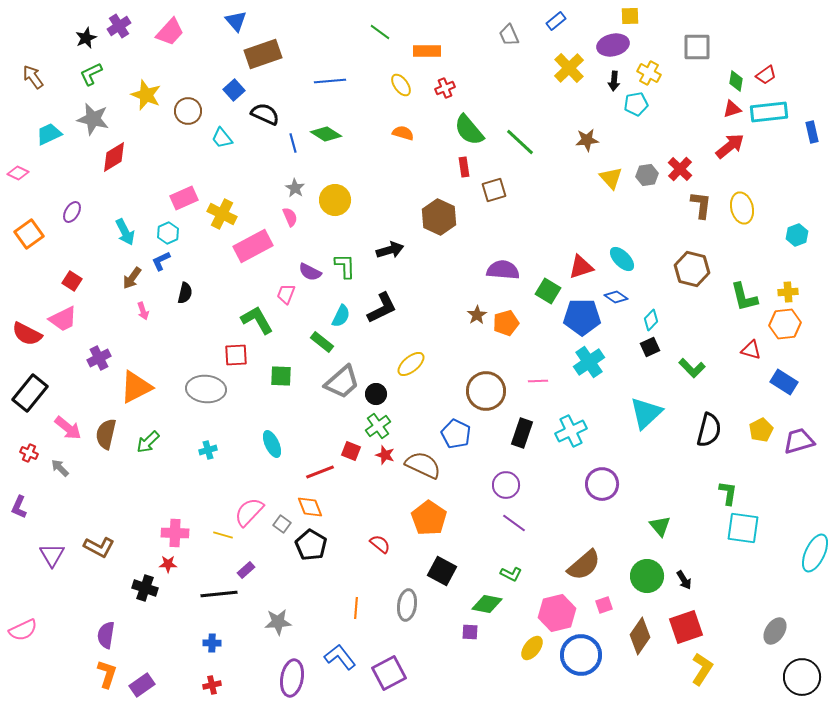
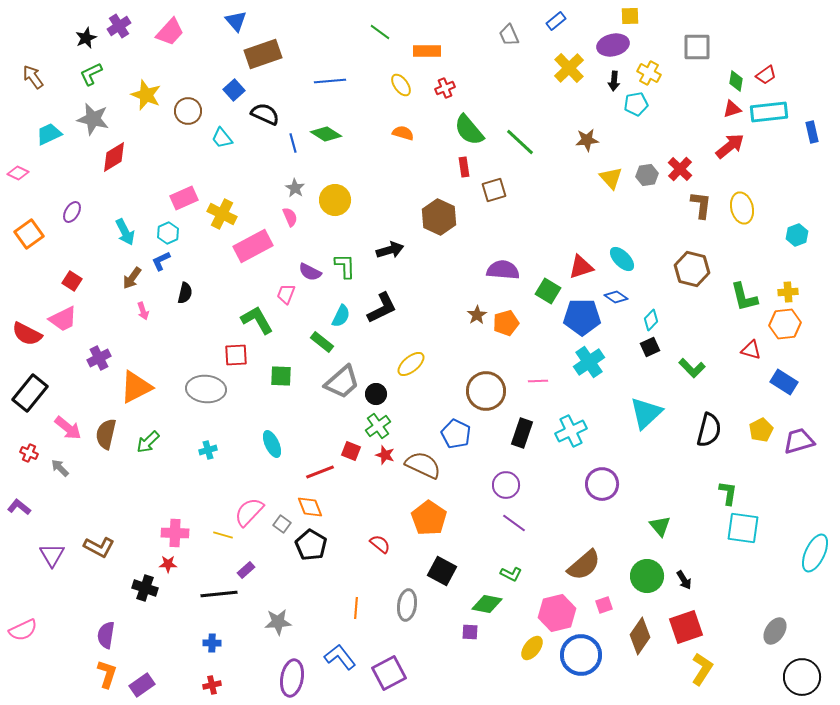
purple L-shape at (19, 507): rotated 105 degrees clockwise
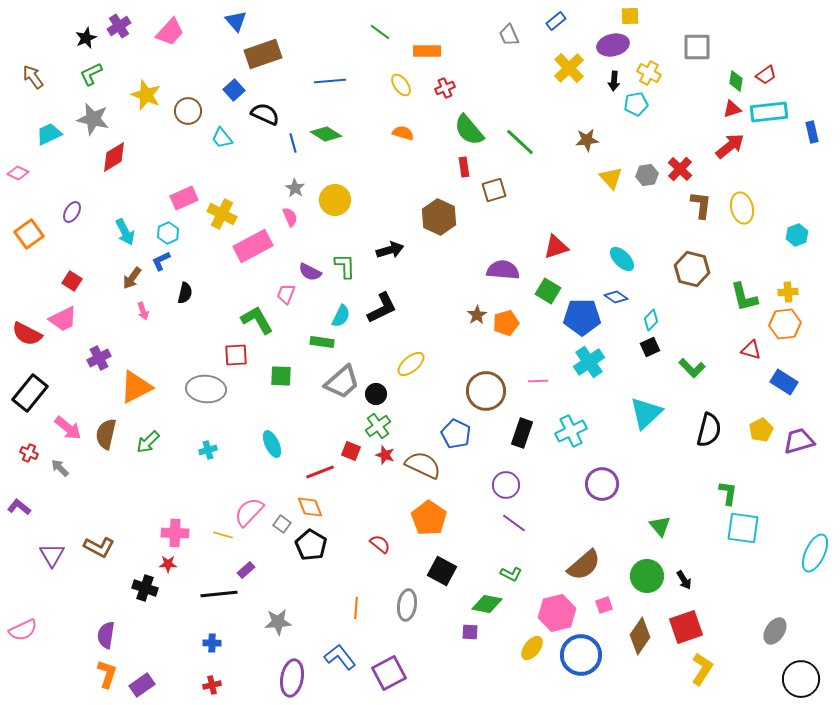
red triangle at (581, 267): moved 25 px left, 20 px up
green rectangle at (322, 342): rotated 30 degrees counterclockwise
black circle at (802, 677): moved 1 px left, 2 px down
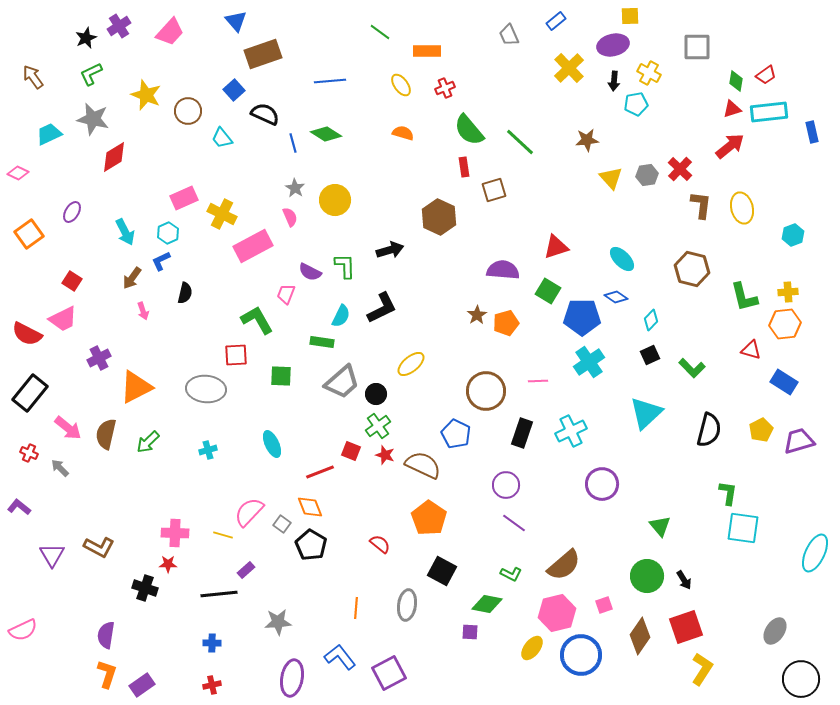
cyan hexagon at (797, 235): moved 4 px left
black square at (650, 347): moved 8 px down
brown semicircle at (584, 565): moved 20 px left
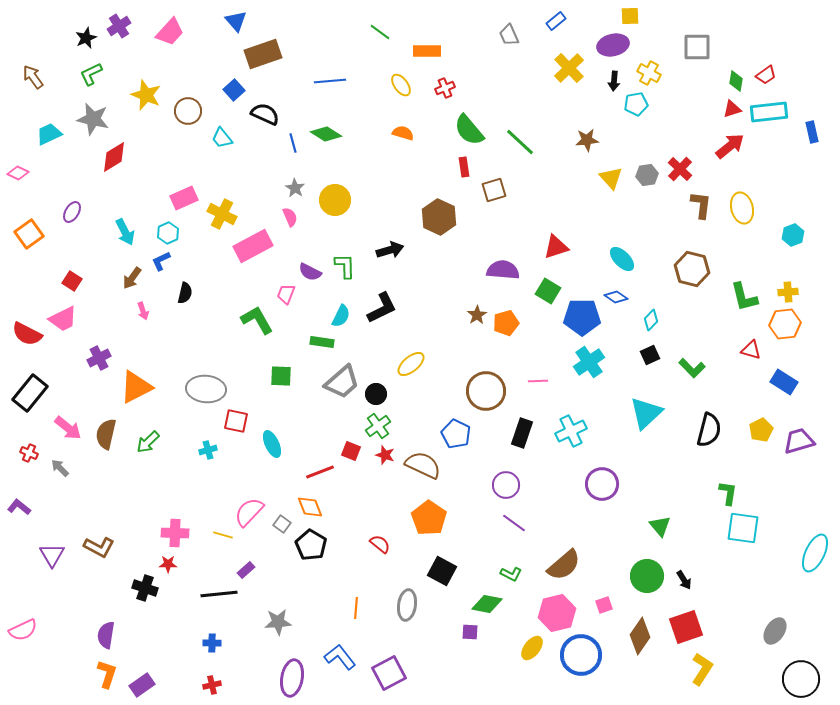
red square at (236, 355): moved 66 px down; rotated 15 degrees clockwise
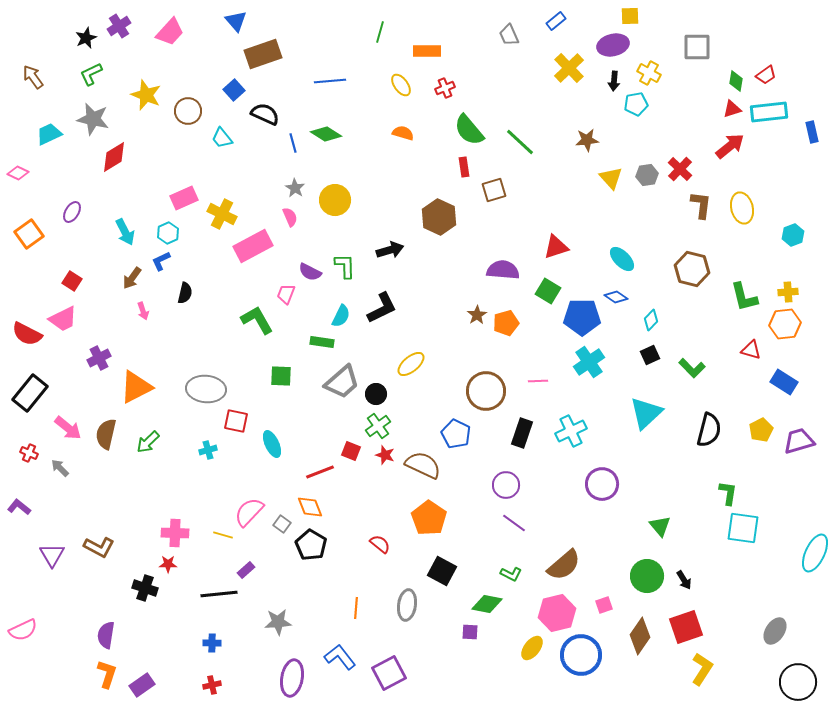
green line at (380, 32): rotated 70 degrees clockwise
black circle at (801, 679): moved 3 px left, 3 px down
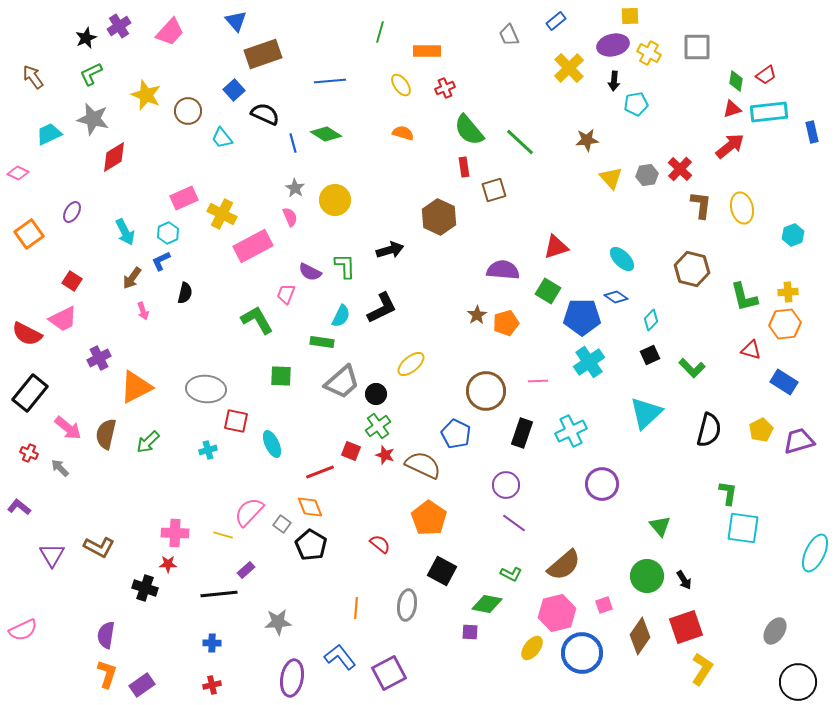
yellow cross at (649, 73): moved 20 px up
blue circle at (581, 655): moved 1 px right, 2 px up
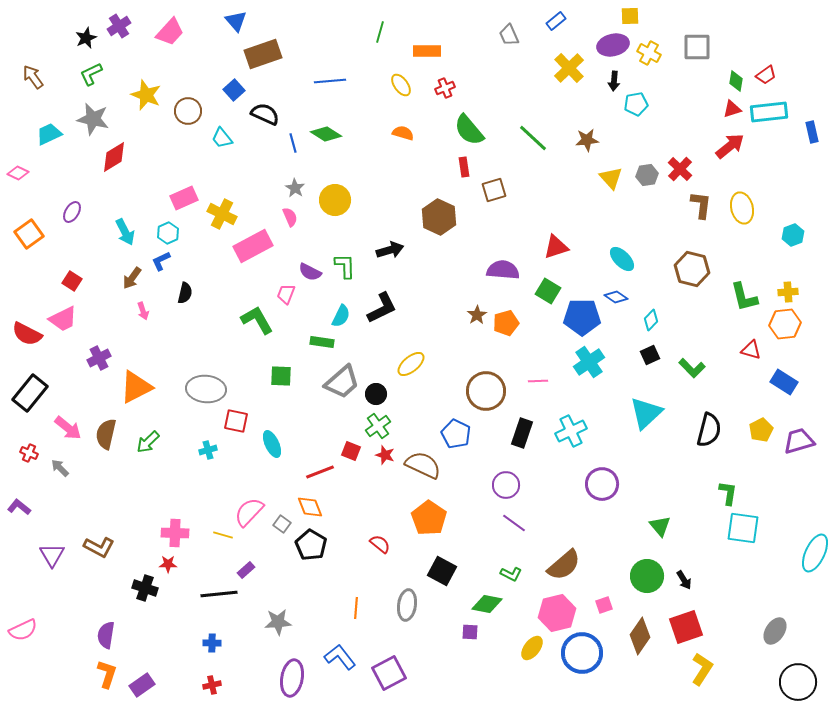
green line at (520, 142): moved 13 px right, 4 px up
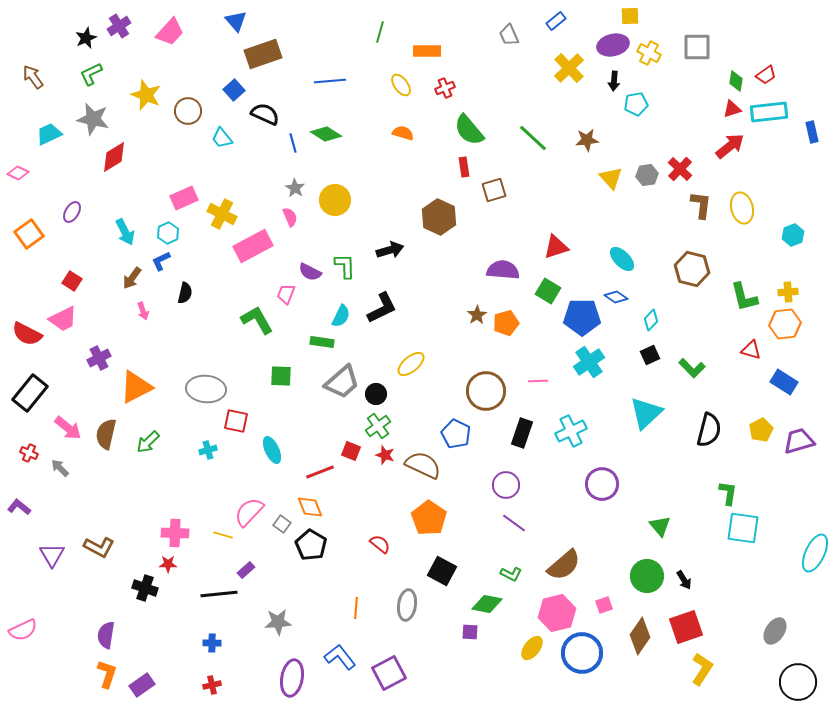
cyan ellipse at (272, 444): moved 6 px down
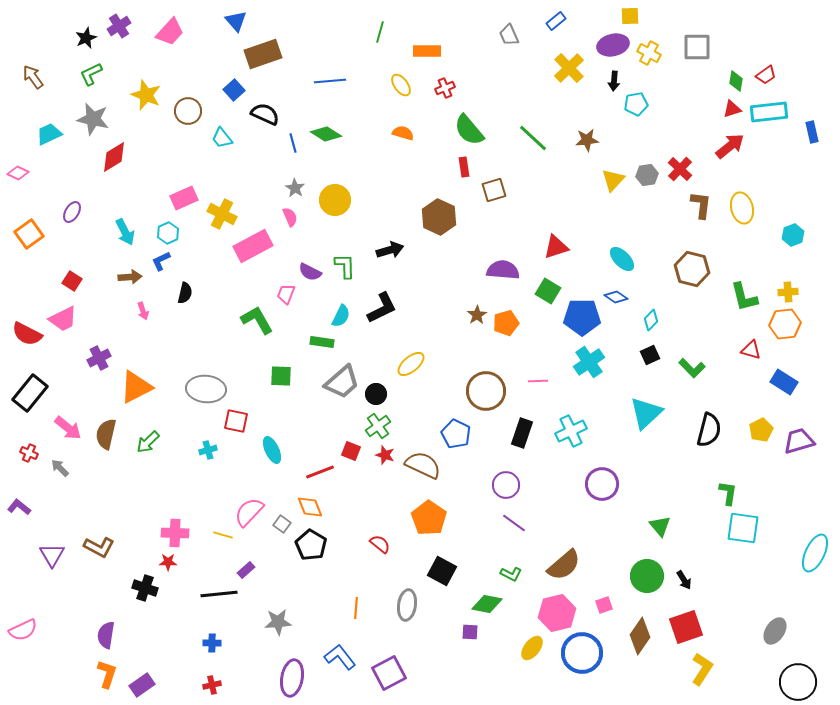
yellow triangle at (611, 178): moved 2 px right, 2 px down; rotated 25 degrees clockwise
brown arrow at (132, 278): moved 2 px left, 1 px up; rotated 130 degrees counterclockwise
red star at (168, 564): moved 2 px up
